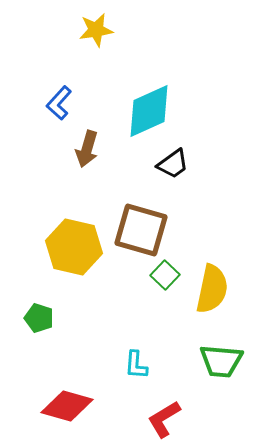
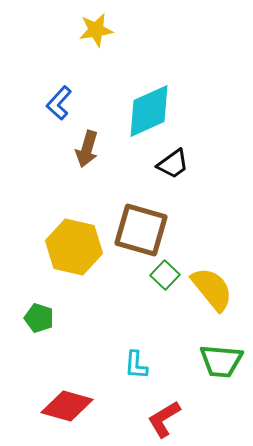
yellow semicircle: rotated 51 degrees counterclockwise
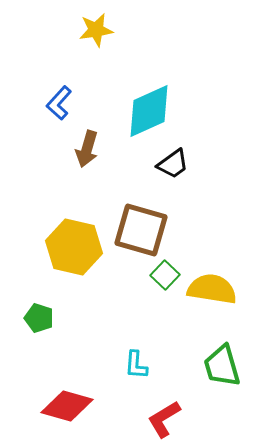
yellow semicircle: rotated 42 degrees counterclockwise
green trapezoid: moved 1 px right, 5 px down; rotated 69 degrees clockwise
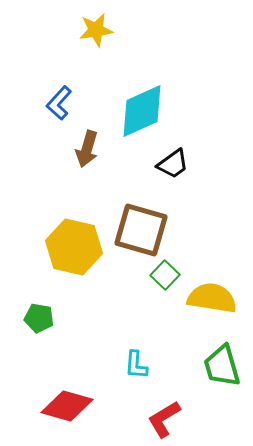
cyan diamond: moved 7 px left
yellow semicircle: moved 9 px down
green pentagon: rotated 8 degrees counterclockwise
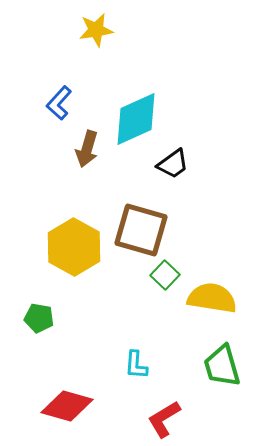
cyan diamond: moved 6 px left, 8 px down
yellow hexagon: rotated 16 degrees clockwise
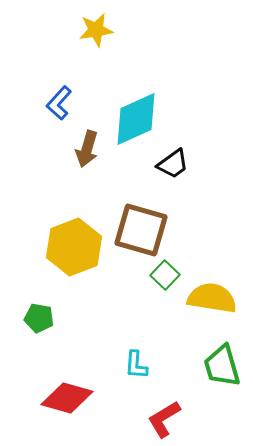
yellow hexagon: rotated 10 degrees clockwise
red diamond: moved 8 px up
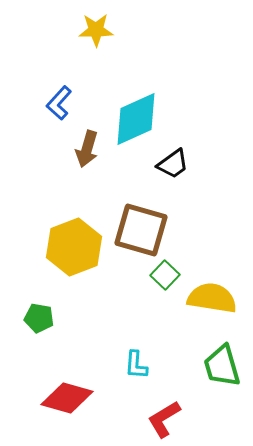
yellow star: rotated 8 degrees clockwise
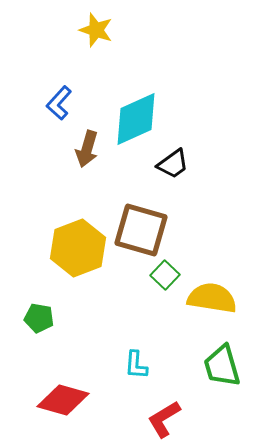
yellow star: rotated 20 degrees clockwise
yellow hexagon: moved 4 px right, 1 px down
red diamond: moved 4 px left, 2 px down
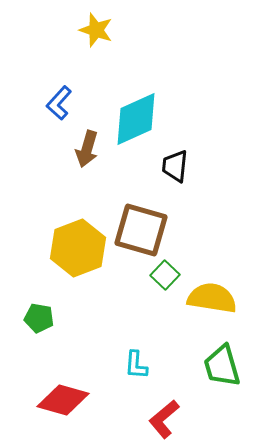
black trapezoid: moved 2 px right, 2 px down; rotated 132 degrees clockwise
red L-shape: rotated 9 degrees counterclockwise
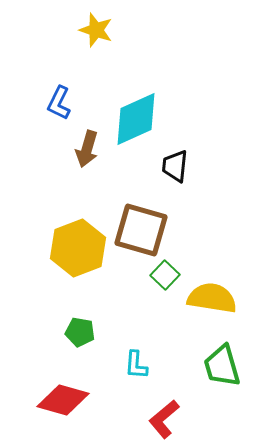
blue L-shape: rotated 16 degrees counterclockwise
green pentagon: moved 41 px right, 14 px down
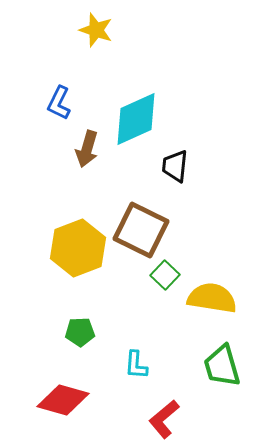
brown square: rotated 10 degrees clockwise
green pentagon: rotated 12 degrees counterclockwise
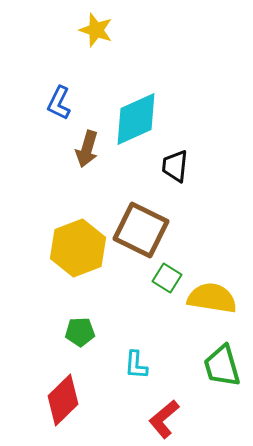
green square: moved 2 px right, 3 px down; rotated 12 degrees counterclockwise
red diamond: rotated 60 degrees counterclockwise
